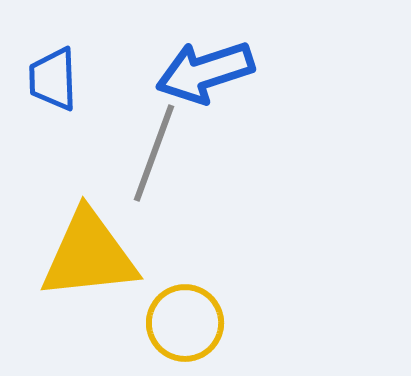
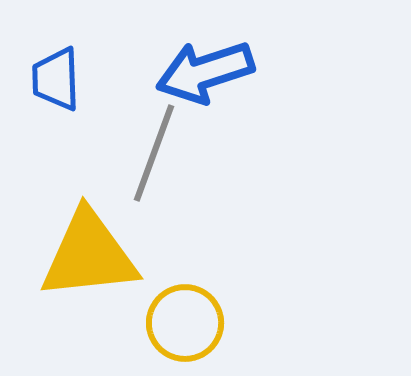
blue trapezoid: moved 3 px right
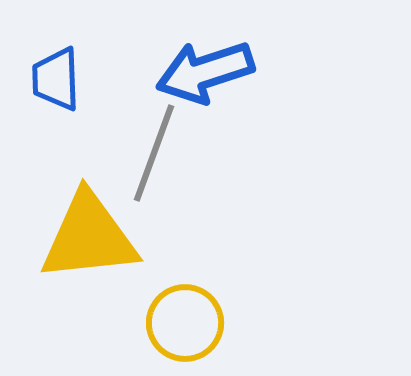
yellow triangle: moved 18 px up
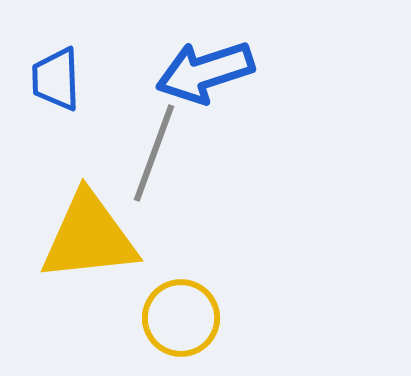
yellow circle: moved 4 px left, 5 px up
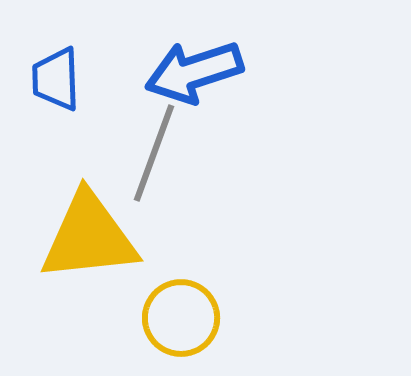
blue arrow: moved 11 px left
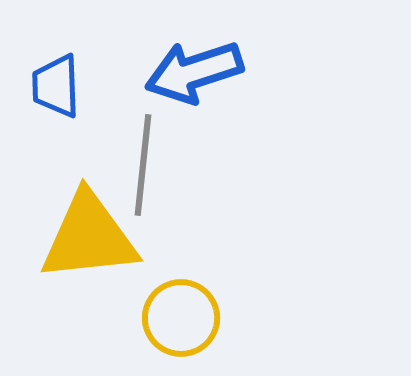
blue trapezoid: moved 7 px down
gray line: moved 11 px left, 12 px down; rotated 14 degrees counterclockwise
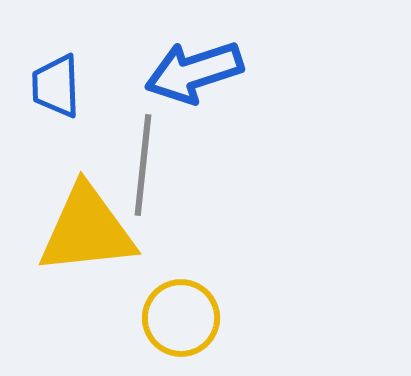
yellow triangle: moved 2 px left, 7 px up
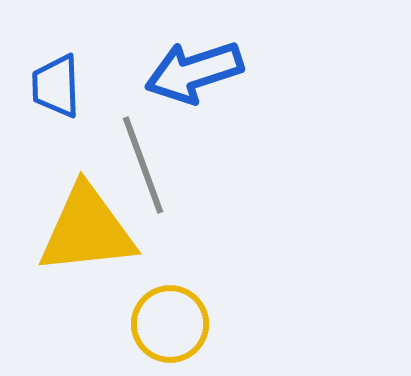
gray line: rotated 26 degrees counterclockwise
yellow circle: moved 11 px left, 6 px down
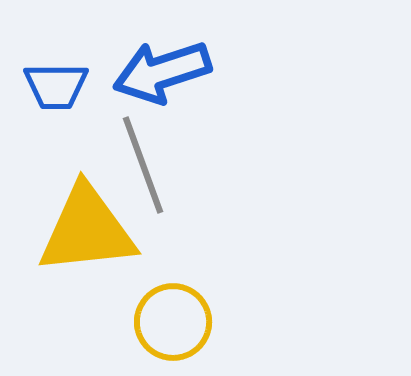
blue arrow: moved 32 px left
blue trapezoid: rotated 88 degrees counterclockwise
yellow circle: moved 3 px right, 2 px up
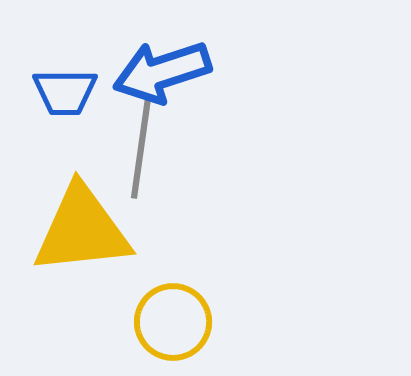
blue trapezoid: moved 9 px right, 6 px down
gray line: moved 2 px left, 17 px up; rotated 28 degrees clockwise
yellow triangle: moved 5 px left
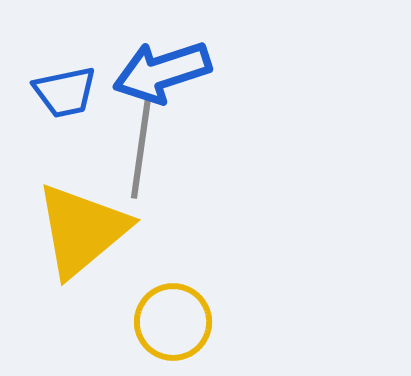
blue trapezoid: rotated 12 degrees counterclockwise
yellow triangle: rotated 34 degrees counterclockwise
